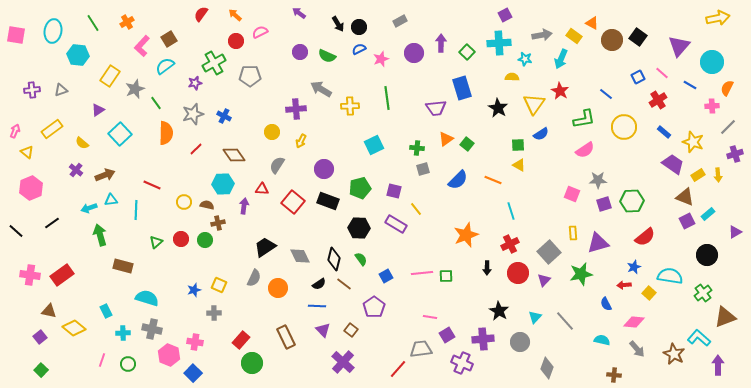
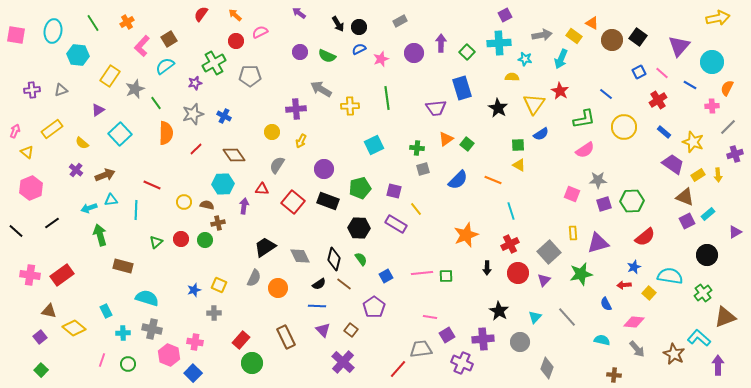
blue square at (638, 77): moved 1 px right, 5 px up
gray line at (565, 321): moved 2 px right, 4 px up
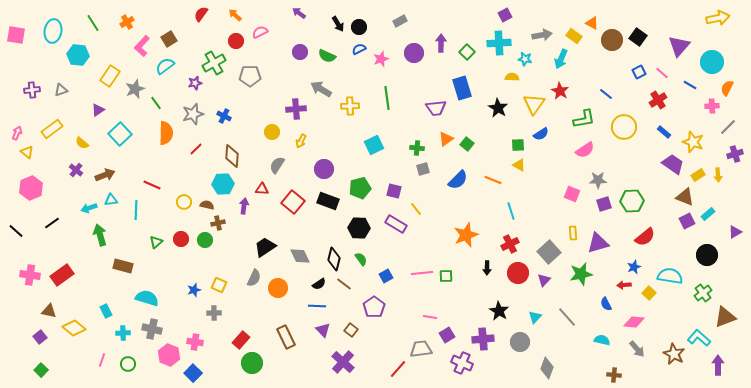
pink arrow at (15, 131): moved 2 px right, 2 px down
brown diamond at (234, 155): moved 2 px left, 1 px down; rotated 40 degrees clockwise
